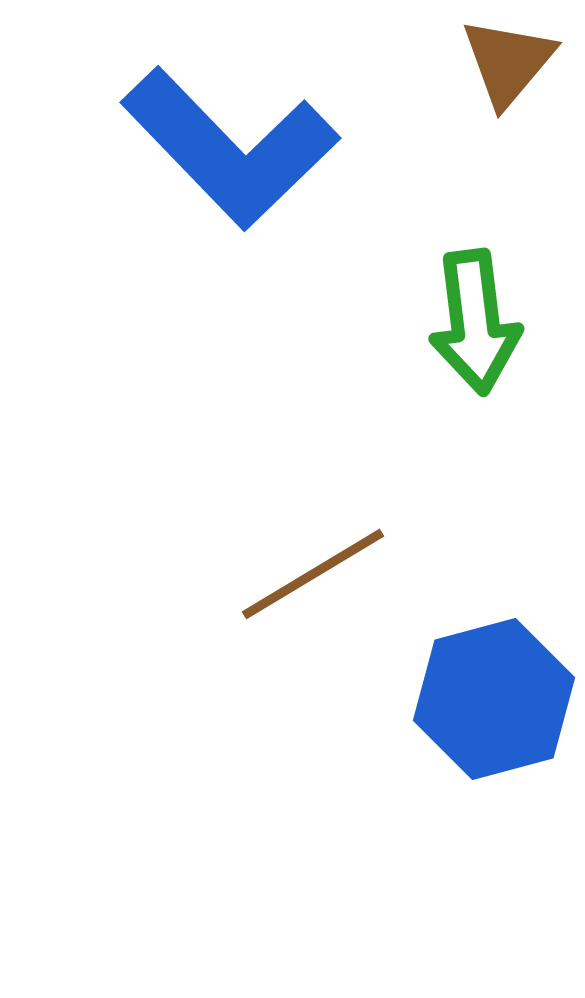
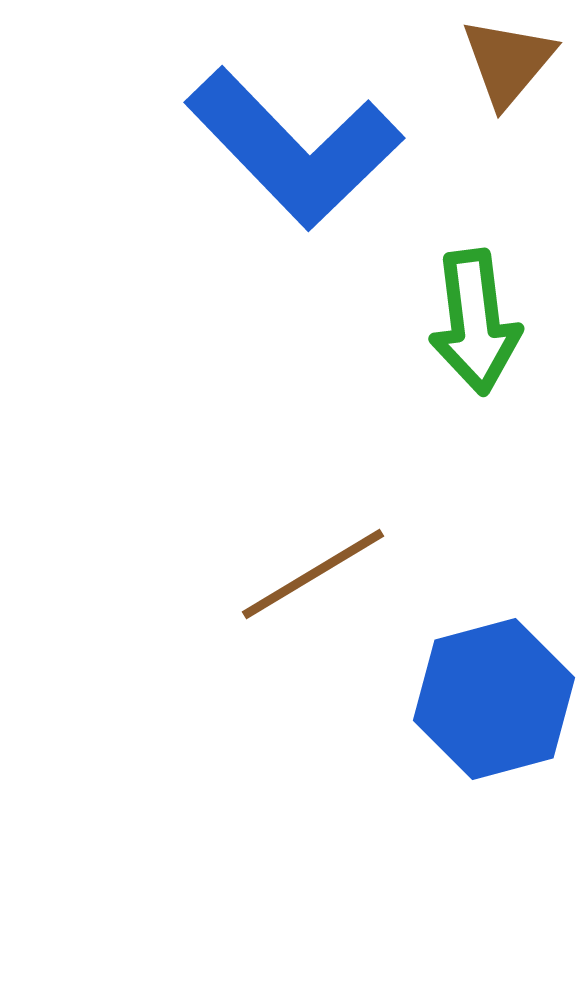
blue L-shape: moved 64 px right
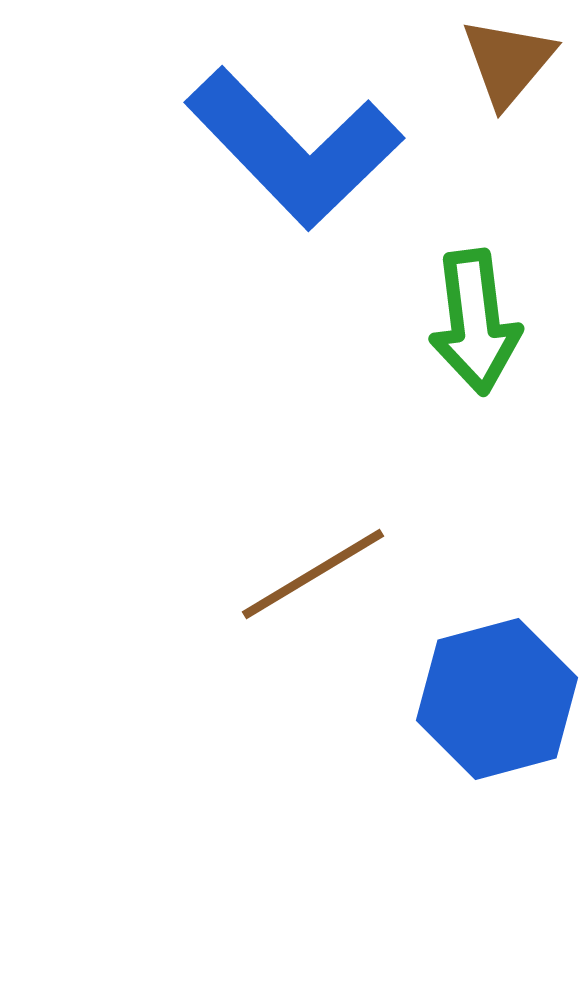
blue hexagon: moved 3 px right
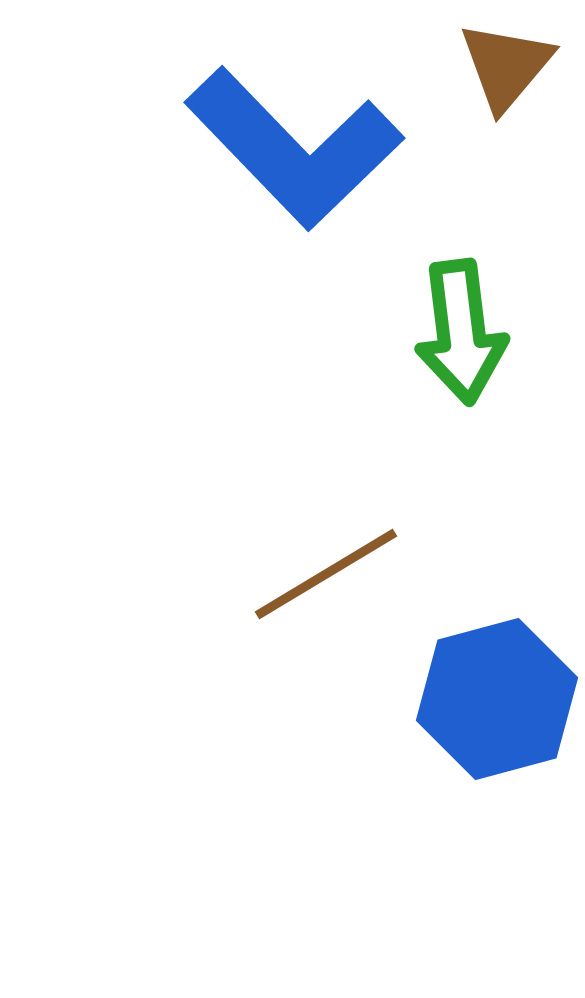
brown triangle: moved 2 px left, 4 px down
green arrow: moved 14 px left, 10 px down
brown line: moved 13 px right
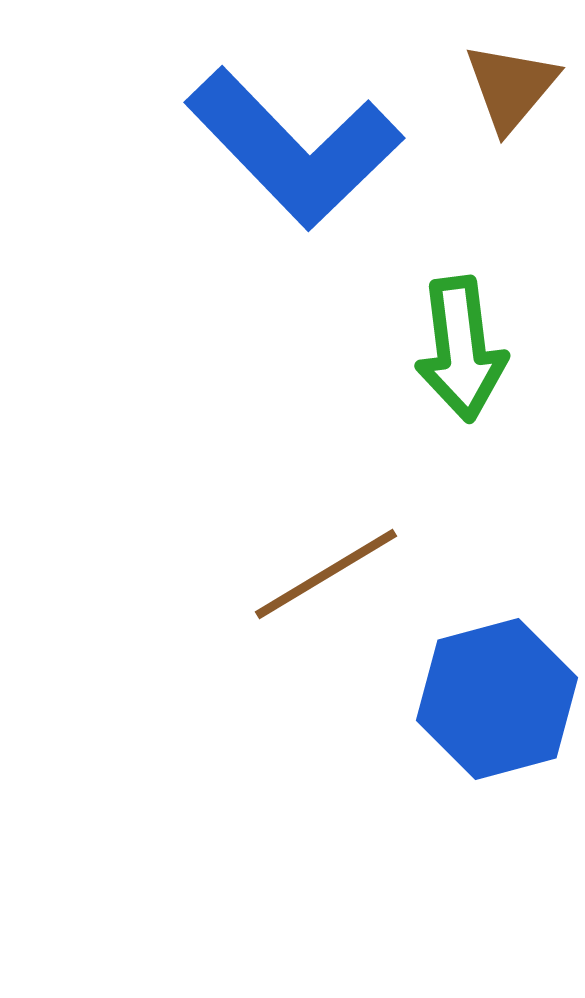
brown triangle: moved 5 px right, 21 px down
green arrow: moved 17 px down
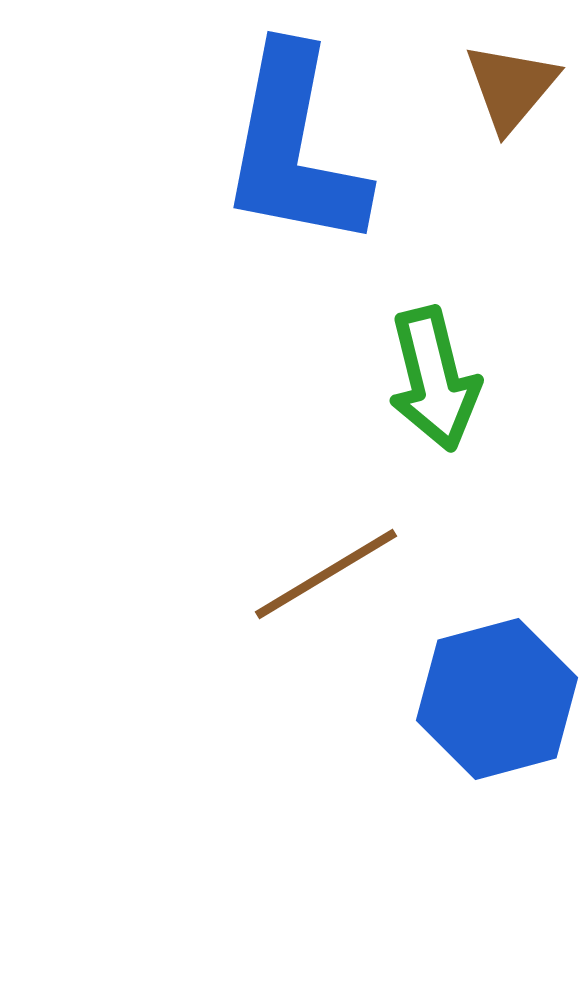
blue L-shape: rotated 55 degrees clockwise
green arrow: moved 27 px left, 30 px down; rotated 7 degrees counterclockwise
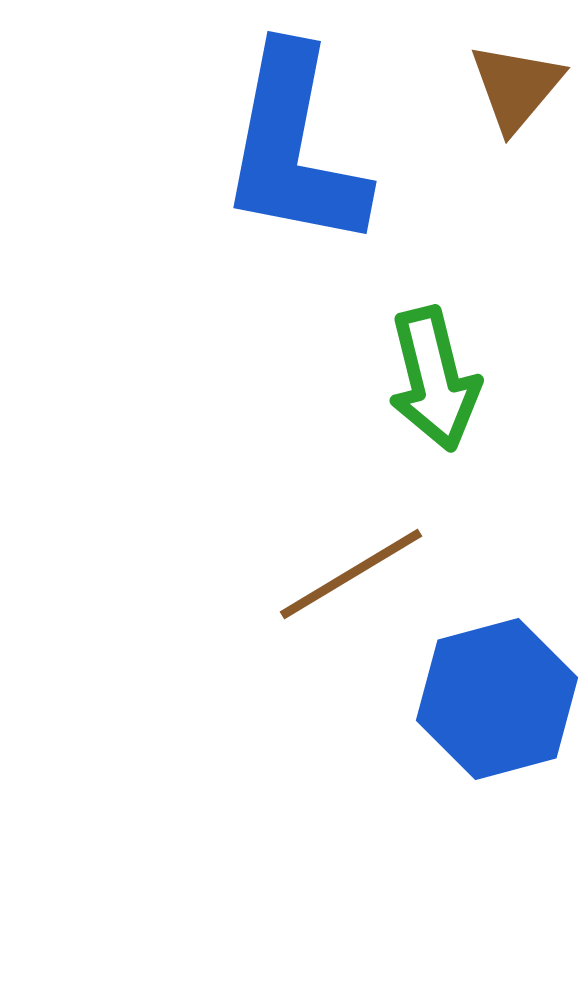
brown triangle: moved 5 px right
brown line: moved 25 px right
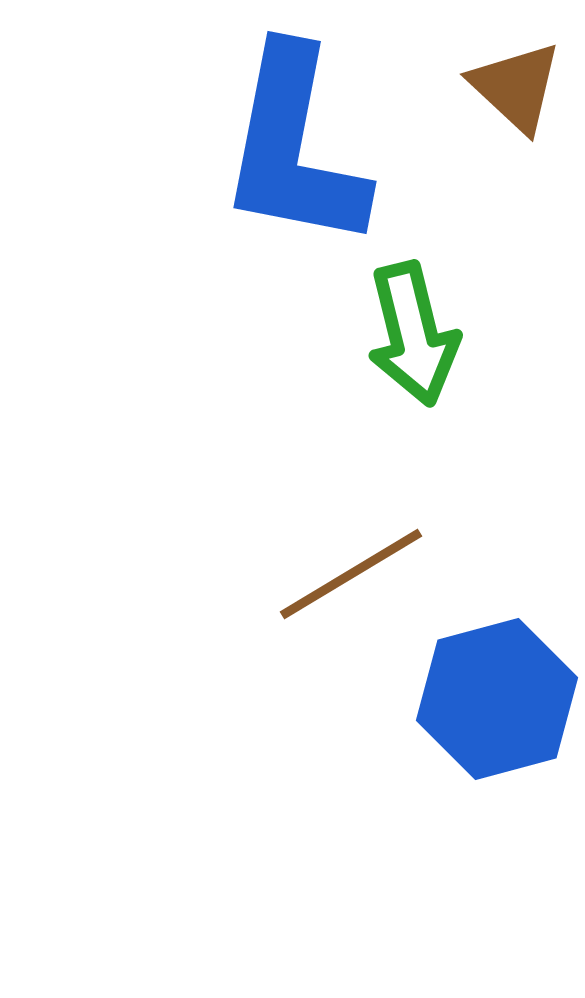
brown triangle: rotated 27 degrees counterclockwise
green arrow: moved 21 px left, 45 px up
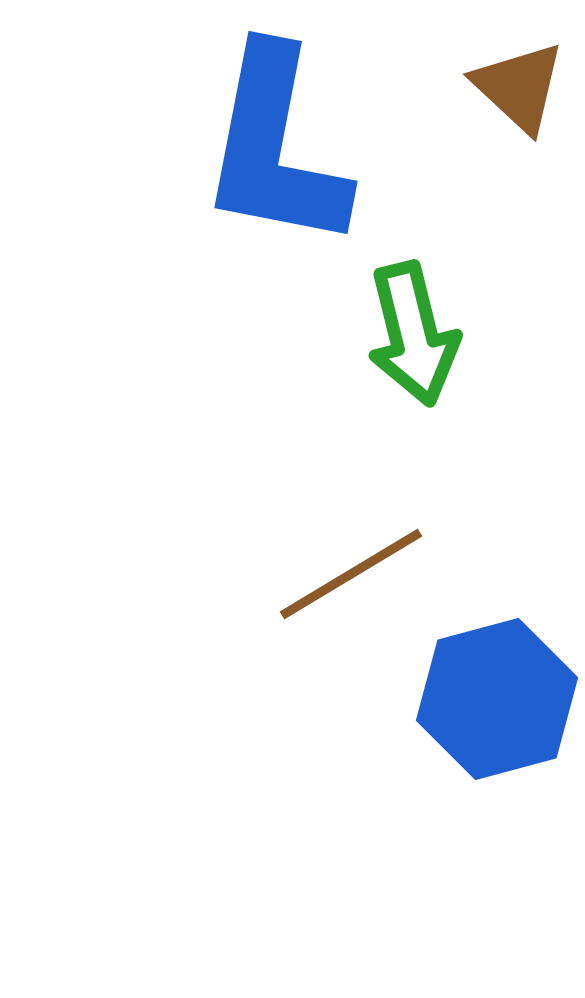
brown triangle: moved 3 px right
blue L-shape: moved 19 px left
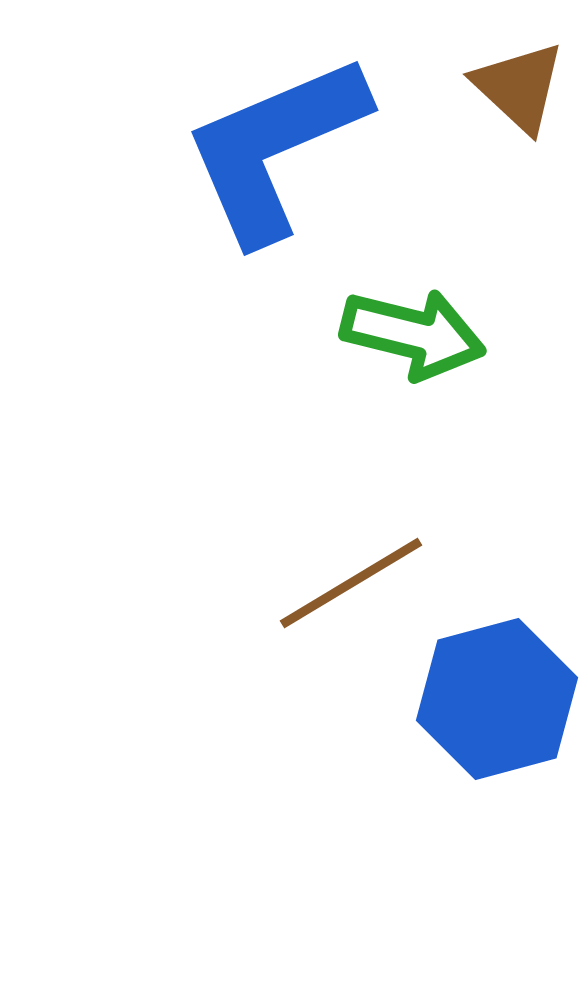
blue L-shape: rotated 56 degrees clockwise
green arrow: rotated 62 degrees counterclockwise
brown line: moved 9 px down
